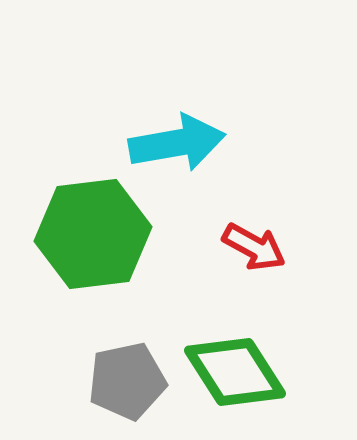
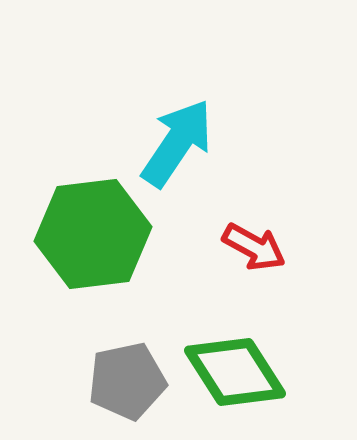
cyan arrow: rotated 46 degrees counterclockwise
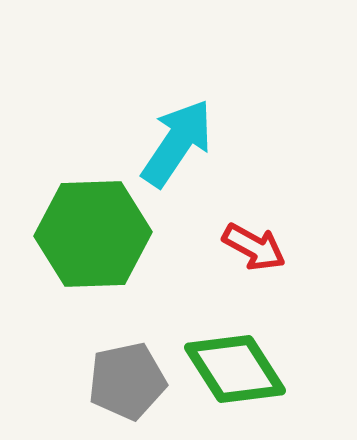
green hexagon: rotated 5 degrees clockwise
green diamond: moved 3 px up
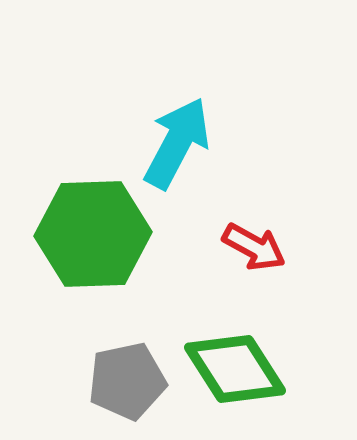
cyan arrow: rotated 6 degrees counterclockwise
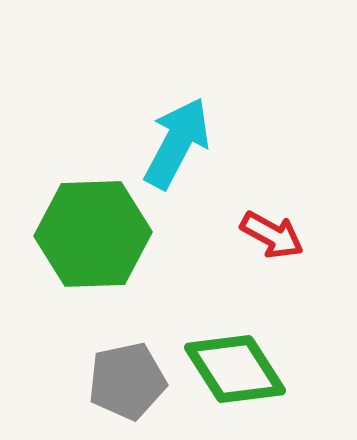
red arrow: moved 18 px right, 12 px up
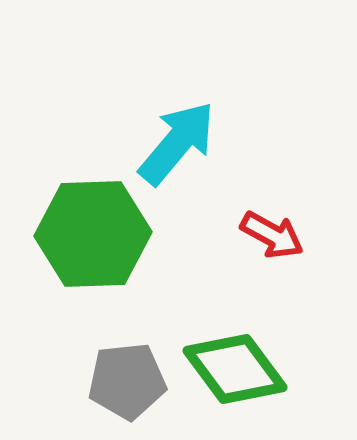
cyan arrow: rotated 12 degrees clockwise
green diamond: rotated 4 degrees counterclockwise
gray pentagon: rotated 6 degrees clockwise
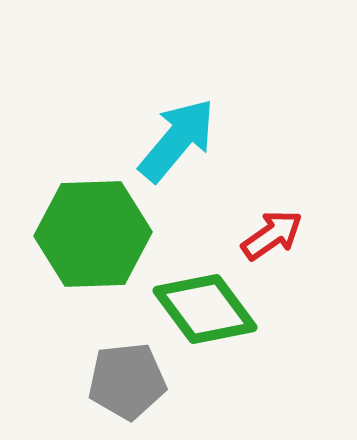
cyan arrow: moved 3 px up
red arrow: rotated 64 degrees counterclockwise
green diamond: moved 30 px left, 60 px up
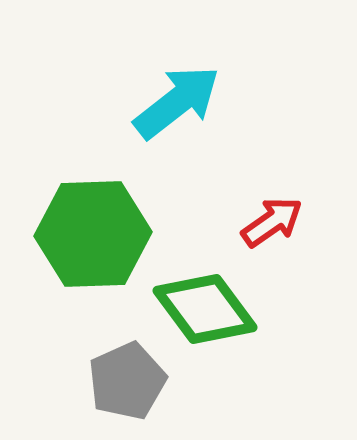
cyan arrow: moved 38 px up; rotated 12 degrees clockwise
red arrow: moved 13 px up
gray pentagon: rotated 18 degrees counterclockwise
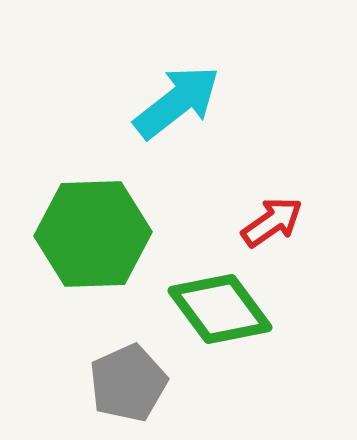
green diamond: moved 15 px right
gray pentagon: moved 1 px right, 2 px down
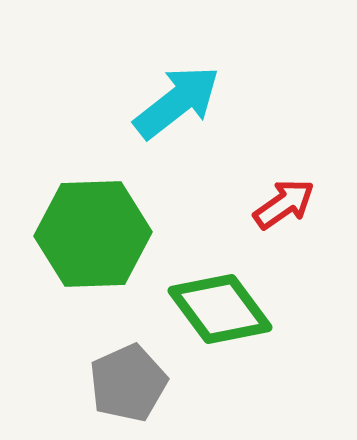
red arrow: moved 12 px right, 18 px up
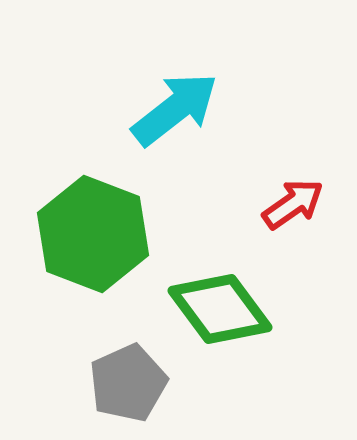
cyan arrow: moved 2 px left, 7 px down
red arrow: moved 9 px right
green hexagon: rotated 23 degrees clockwise
